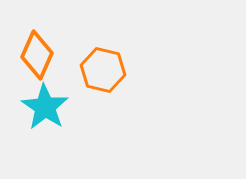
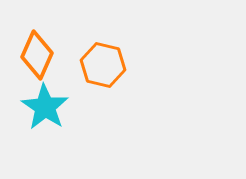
orange hexagon: moved 5 px up
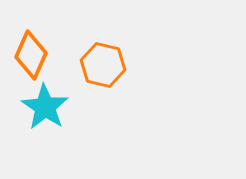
orange diamond: moved 6 px left
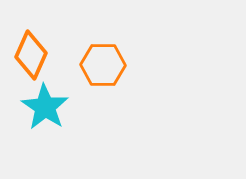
orange hexagon: rotated 12 degrees counterclockwise
